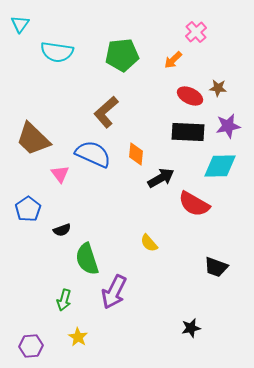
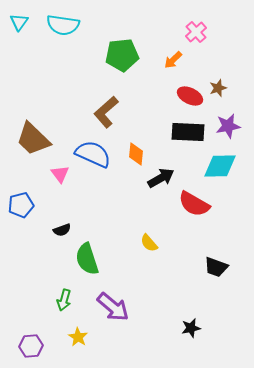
cyan triangle: moved 1 px left, 2 px up
cyan semicircle: moved 6 px right, 27 px up
brown star: rotated 24 degrees counterclockwise
blue pentagon: moved 7 px left, 4 px up; rotated 20 degrees clockwise
purple arrow: moved 1 px left, 15 px down; rotated 76 degrees counterclockwise
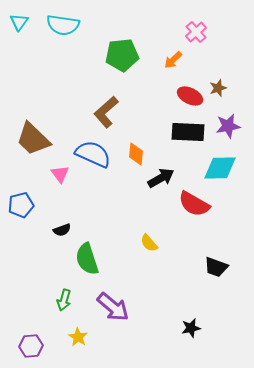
cyan diamond: moved 2 px down
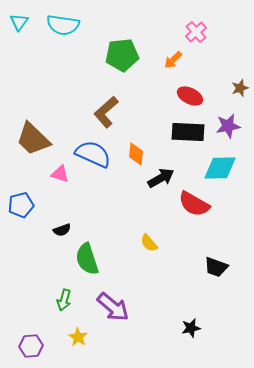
brown star: moved 22 px right
pink triangle: rotated 36 degrees counterclockwise
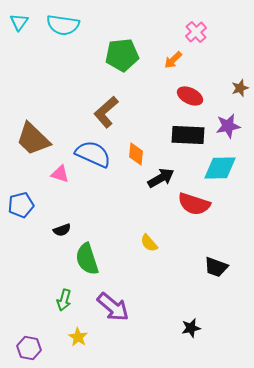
black rectangle: moved 3 px down
red semicircle: rotated 12 degrees counterclockwise
purple hexagon: moved 2 px left, 2 px down; rotated 15 degrees clockwise
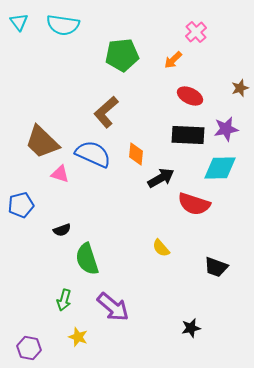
cyan triangle: rotated 12 degrees counterclockwise
purple star: moved 2 px left, 3 px down
brown trapezoid: moved 9 px right, 3 px down
yellow semicircle: moved 12 px right, 5 px down
yellow star: rotated 12 degrees counterclockwise
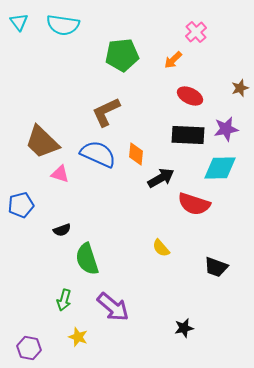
brown L-shape: rotated 16 degrees clockwise
blue semicircle: moved 5 px right
black star: moved 7 px left
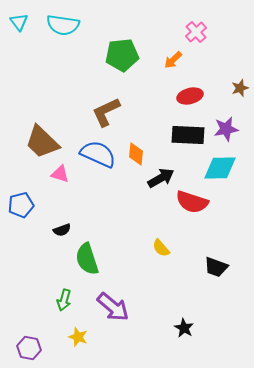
red ellipse: rotated 40 degrees counterclockwise
red semicircle: moved 2 px left, 2 px up
black star: rotated 30 degrees counterclockwise
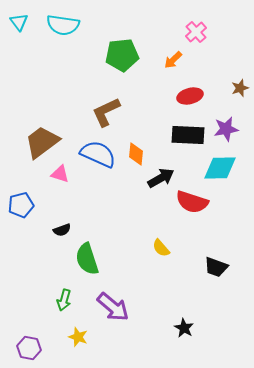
brown trapezoid: rotated 99 degrees clockwise
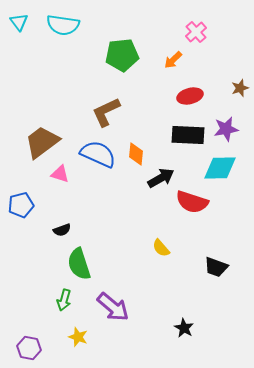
green semicircle: moved 8 px left, 5 px down
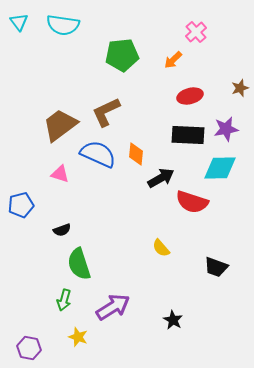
brown trapezoid: moved 18 px right, 17 px up
purple arrow: rotated 72 degrees counterclockwise
black star: moved 11 px left, 8 px up
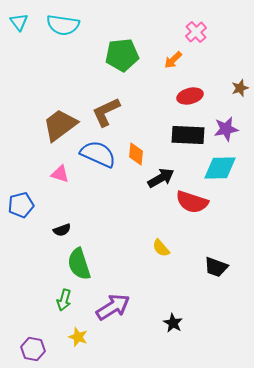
black star: moved 3 px down
purple hexagon: moved 4 px right, 1 px down
